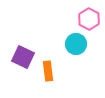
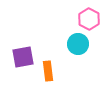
cyan circle: moved 2 px right
purple square: rotated 35 degrees counterclockwise
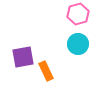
pink hexagon: moved 11 px left, 5 px up; rotated 15 degrees clockwise
orange rectangle: moved 2 px left; rotated 18 degrees counterclockwise
